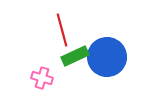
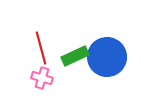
red line: moved 21 px left, 18 px down
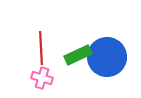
red line: rotated 12 degrees clockwise
green rectangle: moved 3 px right, 1 px up
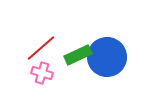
red line: rotated 52 degrees clockwise
pink cross: moved 5 px up
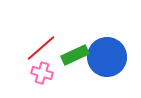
green rectangle: moved 3 px left
